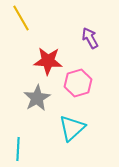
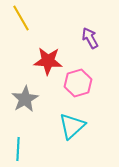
gray star: moved 12 px left, 1 px down
cyan triangle: moved 2 px up
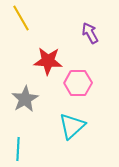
purple arrow: moved 5 px up
pink hexagon: rotated 16 degrees clockwise
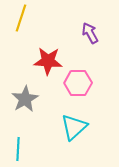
yellow line: rotated 48 degrees clockwise
cyan triangle: moved 2 px right, 1 px down
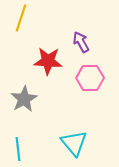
purple arrow: moved 9 px left, 9 px down
pink hexagon: moved 12 px right, 5 px up
gray star: moved 1 px left
cyan triangle: moved 16 px down; rotated 28 degrees counterclockwise
cyan line: rotated 10 degrees counterclockwise
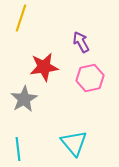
red star: moved 4 px left, 6 px down; rotated 12 degrees counterclockwise
pink hexagon: rotated 12 degrees counterclockwise
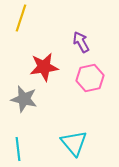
gray star: rotated 28 degrees counterclockwise
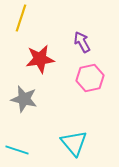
purple arrow: moved 1 px right
red star: moved 4 px left, 8 px up
cyan line: moved 1 px left, 1 px down; rotated 65 degrees counterclockwise
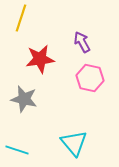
pink hexagon: rotated 24 degrees clockwise
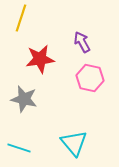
cyan line: moved 2 px right, 2 px up
